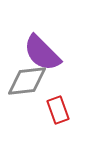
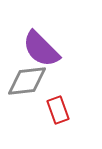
purple semicircle: moved 1 px left, 4 px up
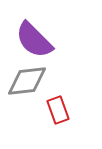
purple semicircle: moved 7 px left, 9 px up
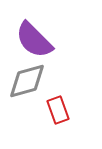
gray diamond: rotated 9 degrees counterclockwise
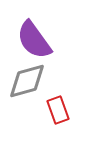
purple semicircle: rotated 9 degrees clockwise
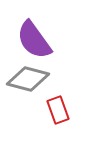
gray diamond: moved 1 px right, 2 px up; rotated 30 degrees clockwise
